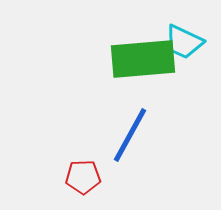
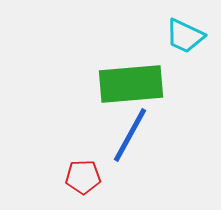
cyan trapezoid: moved 1 px right, 6 px up
green rectangle: moved 12 px left, 25 px down
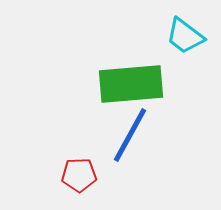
cyan trapezoid: rotated 12 degrees clockwise
red pentagon: moved 4 px left, 2 px up
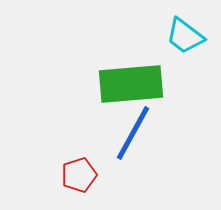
blue line: moved 3 px right, 2 px up
red pentagon: rotated 16 degrees counterclockwise
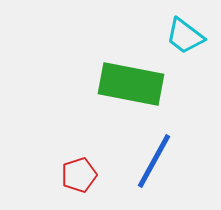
green rectangle: rotated 16 degrees clockwise
blue line: moved 21 px right, 28 px down
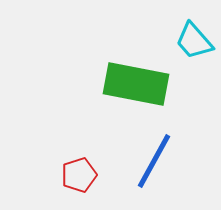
cyan trapezoid: moved 9 px right, 5 px down; rotated 12 degrees clockwise
green rectangle: moved 5 px right
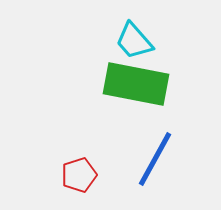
cyan trapezoid: moved 60 px left
blue line: moved 1 px right, 2 px up
